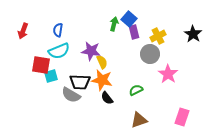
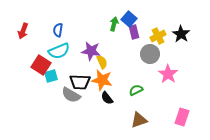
black star: moved 12 px left
red square: rotated 24 degrees clockwise
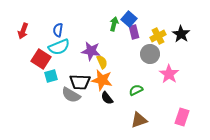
cyan semicircle: moved 4 px up
red square: moved 6 px up
pink star: moved 1 px right
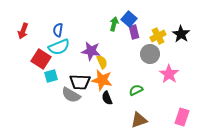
black semicircle: rotated 16 degrees clockwise
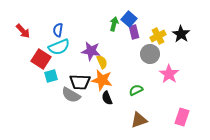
red arrow: rotated 63 degrees counterclockwise
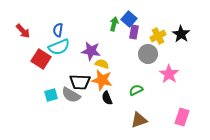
purple rectangle: rotated 24 degrees clockwise
gray circle: moved 2 px left
yellow semicircle: moved 2 px down; rotated 48 degrees counterclockwise
cyan square: moved 19 px down
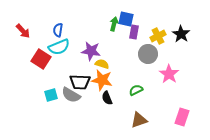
blue square: moved 3 px left; rotated 28 degrees counterclockwise
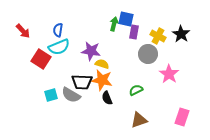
yellow cross: rotated 35 degrees counterclockwise
black trapezoid: moved 2 px right
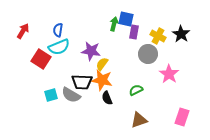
red arrow: rotated 105 degrees counterclockwise
yellow semicircle: rotated 72 degrees counterclockwise
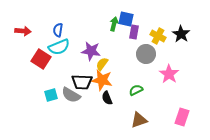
red arrow: rotated 63 degrees clockwise
gray circle: moved 2 px left
